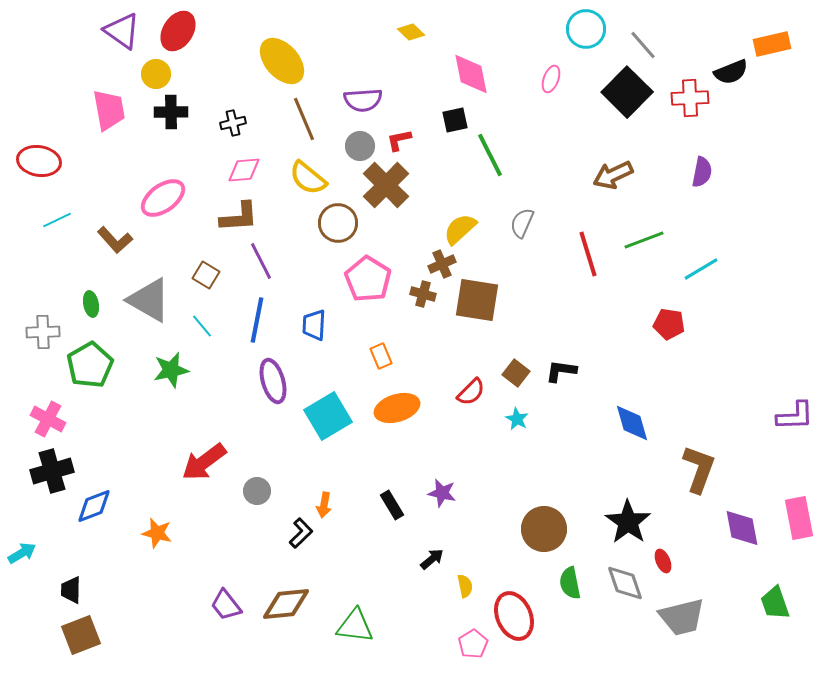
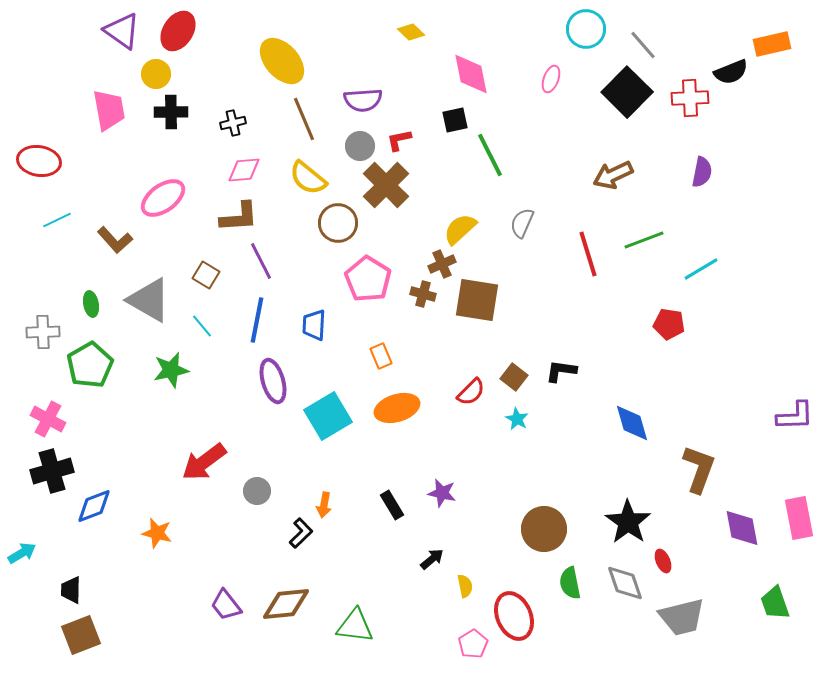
brown square at (516, 373): moved 2 px left, 4 px down
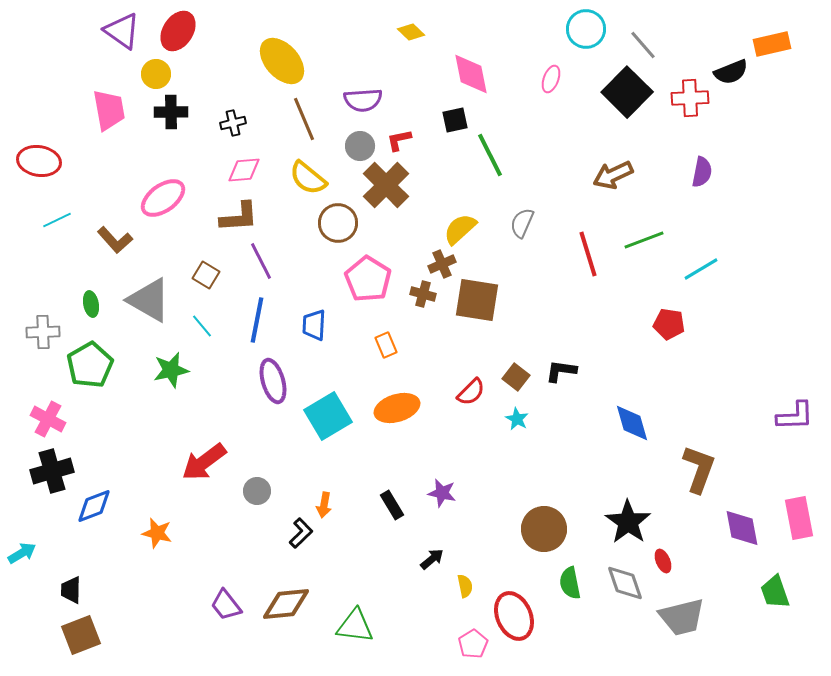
orange rectangle at (381, 356): moved 5 px right, 11 px up
brown square at (514, 377): moved 2 px right
green trapezoid at (775, 603): moved 11 px up
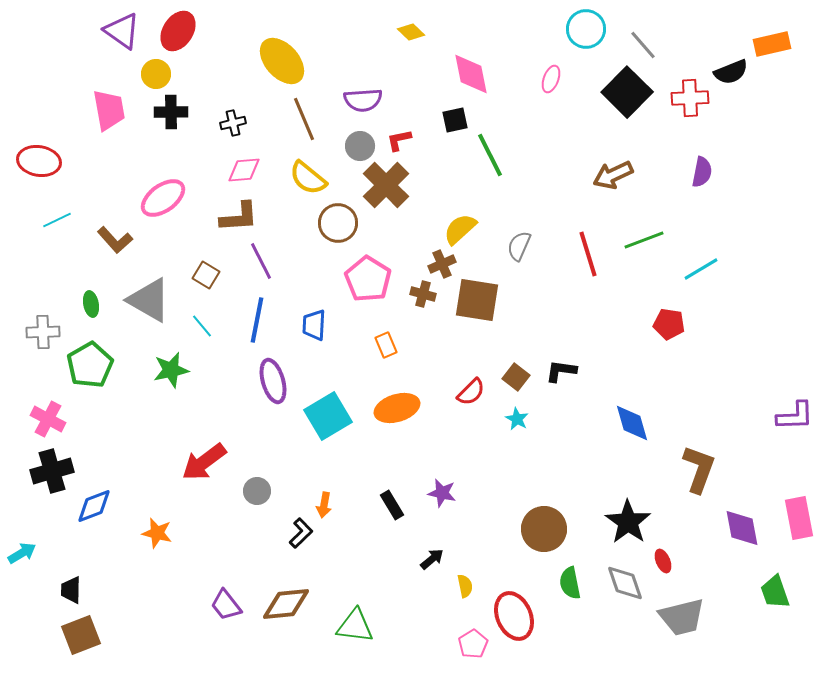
gray semicircle at (522, 223): moved 3 px left, 23 px down
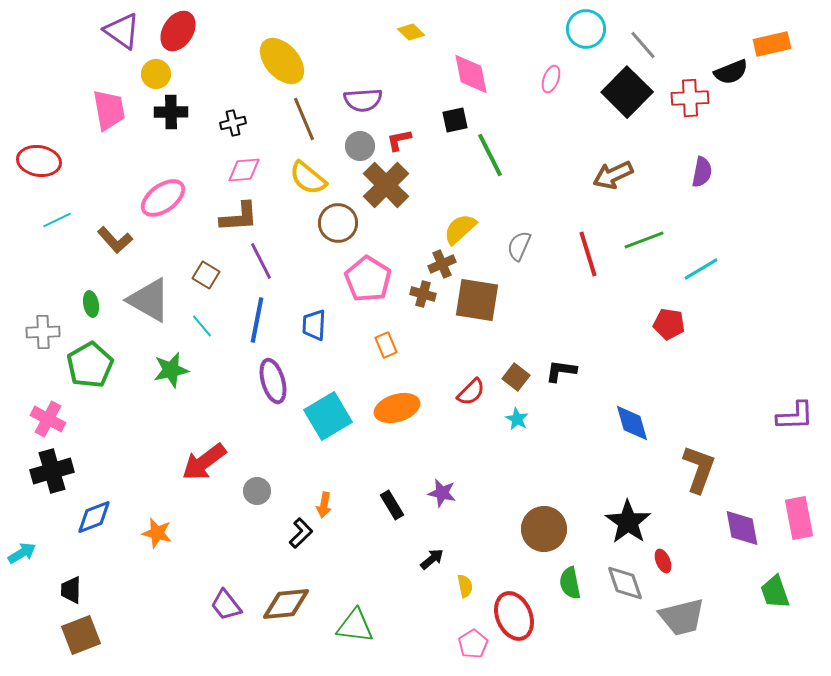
blue diamond at (94, 506): moved 11 px down
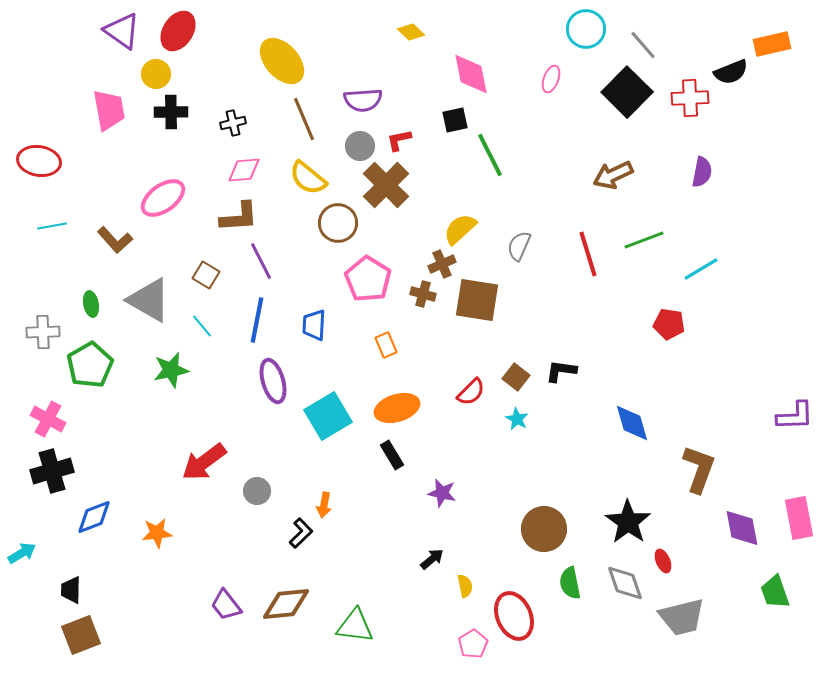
cyan line at (57, 220): moved 5 px left, 6 px down; rotated 16 degrees clockwise
black rectangle at (392, 505): moved 50 px up
orange star at (157, 533): rotated 20 degrees counterclockwise
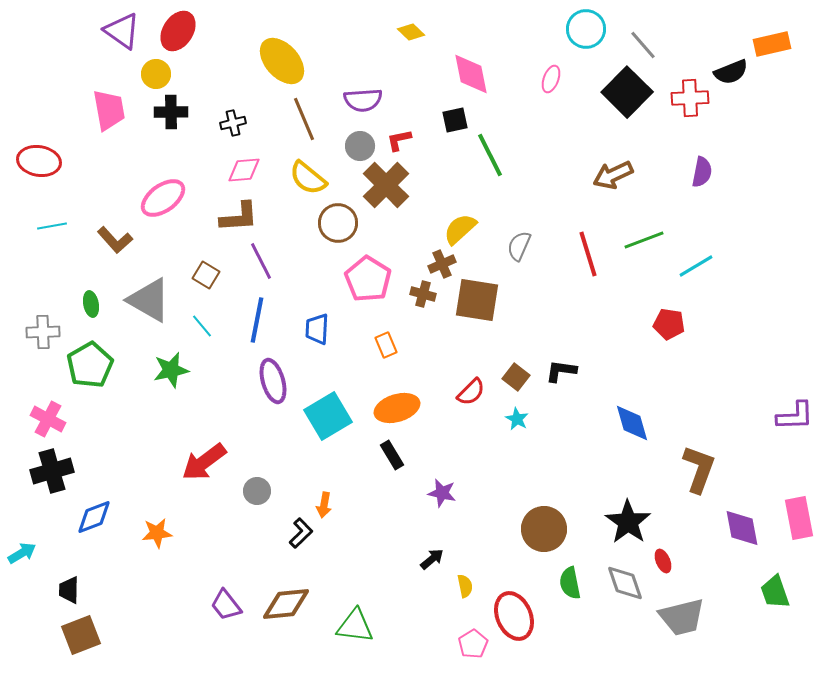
cyan line at (701, 269): moved 5 px left, 3 px up
blue trapezoid at (314, 325): moved 3 px right, 4 px down
black trapezoid at (71, 590): moved 2 px left
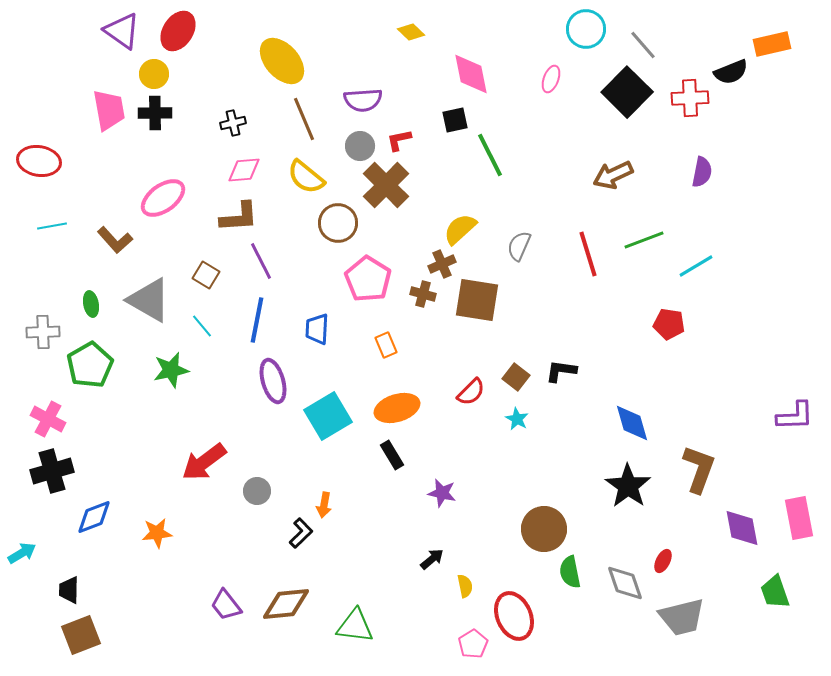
yellow circle at (156, 74): moved 2 px left
black cross at (171, 112): moved 16 px left, 1 px down
yellow semicircle at (308, 178): moved 2 px left, 1 px up
black star at (628, 522): moved 36 px up
red ellipse at (663, 561): rotated 50 degrees clockwise
green semicircle at (570, 583): moved 11 px up
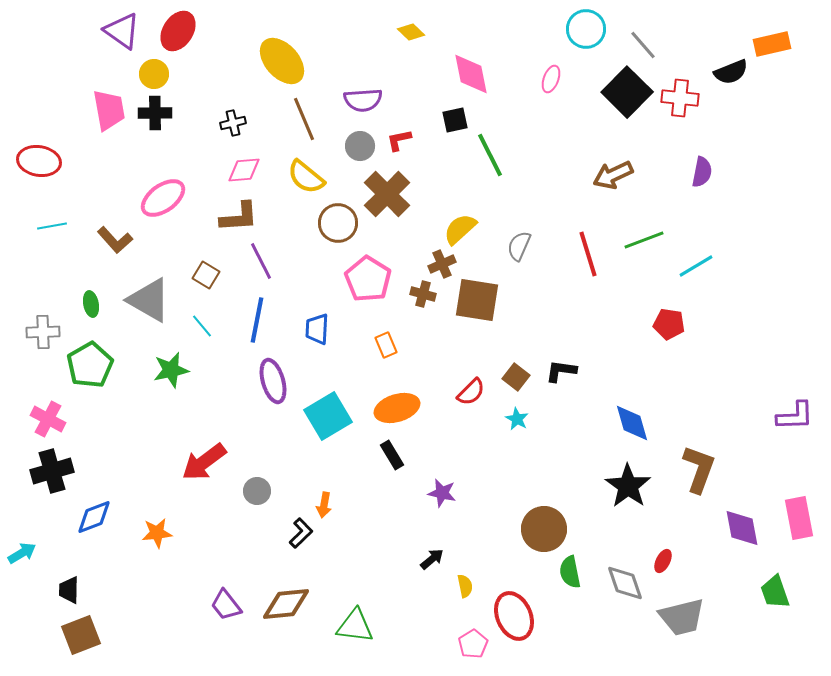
red cross at (690, 98): moved 10 px left; rotated 9 degrees clockwise
brown cross at (386, 185): moved 1 px right, 9 px down
